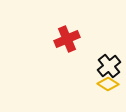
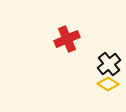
black cross: moved 2 px up
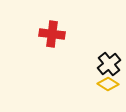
red cross: moved 15 px left, 5 px up; rotated 30 degrees clockwise
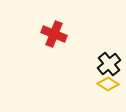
red cross: moved 2 px right; rotated 15 degrees clockwise
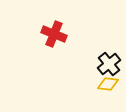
yellow diamond: rotated 25 degrees counterclockwise
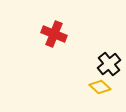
yellow diamond: moved 8 px left, 3 px down; rotated 35 degrees clockwise
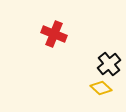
yellow diamond: moved 1 px right, 1 px down
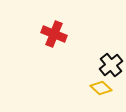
black cross: moved 2 px right, 1 px down
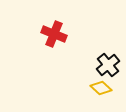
black cross: moved 3 px left
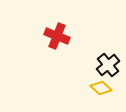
red cross: moved 3 px right, 2 px down
